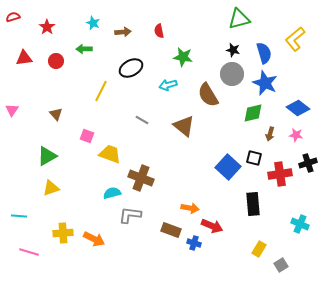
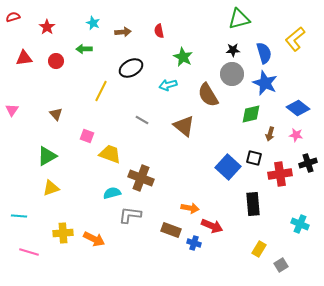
black star at (233, 50): rotated 16 degrees counterclockwise
green star at (183, 57): rotated 18 degrees clockwise
green diamond at (253, 113): moved 2 px left, 1 px down
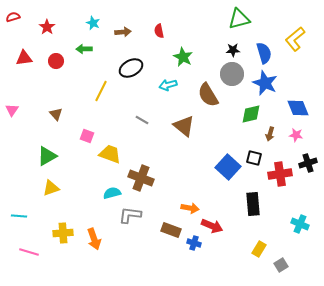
blue diamond at (298, 108): rotated 30 degrees clockwise
orange arrow at (94, 239): rotated 45 degrees clockwise
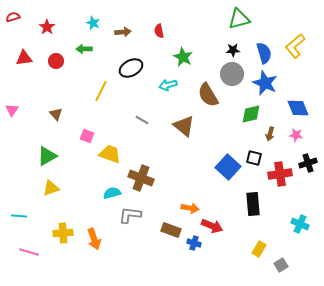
yellow L-shape at (295, 39): moved 7 px down
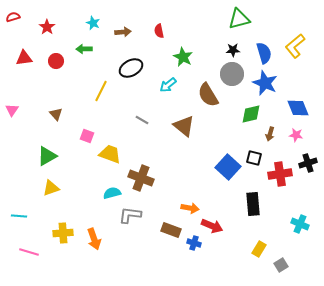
cyan arrow at (168, 85): rotated 24 degrees counterclockwise
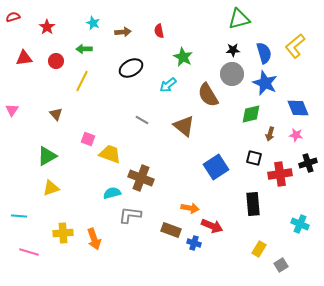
yellow line at (101, 91): moved 19 px left, 10 px up
pink square at (87, 136): moved 1 px right, 3 px down
blue square at (228, 167): moved 12 px left; rotated 15 degrees clockwise
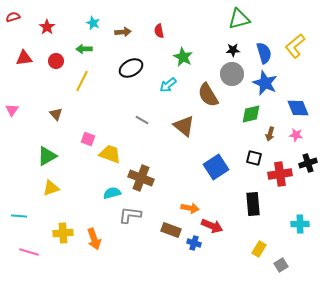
cyan cross at (300, 224): rotated 24 degrees counterclockwise
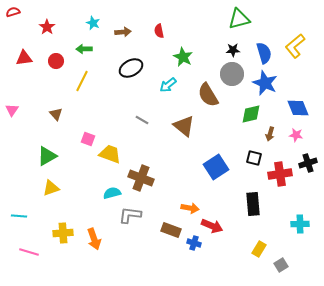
red semicircle at (13, 17): moved 5 px up
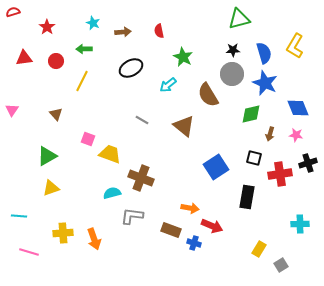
yellow L-shape at (295, 46): rotated 20 degrees counterclockwise
black rectangle at (253, 204): moved 6 px left, 7 px up; rotated 15 degrees clockwise
gray L-shape at (130, 215): moved 2 px right, 1 px down
